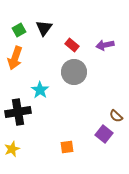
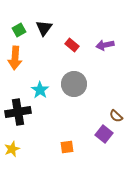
orange arrow: rotated 15 degrees counterclockwise
gray circle: moved 12 px down
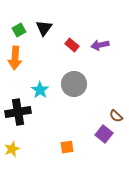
purple arrow: moved 5 px left
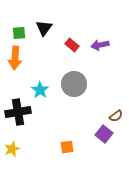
green square: moved 3 px down; rotated 24 degrees clockwise
brown semicircle: rotated 80 degrees counterclockwise
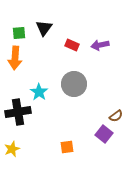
red rectangle: rotated 16 degrees counterclockwise
cyan star: moved 1 px left, 2 px down
